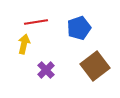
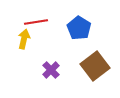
blue pentagon: rotated 20 degrees counterclockwise
yellow arrow: moved 5 px up
purple cross: moved 5 px right
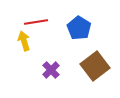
yellow arrow: moved 2 px down; rotated 30 degrees counterclockwise
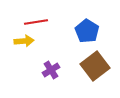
blue pentagon: moved 8 px right, 3 px down
yellow arrow: rotated 102 degrees clockwise
purple cross: rotated 12 degrees clockwise
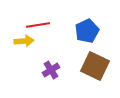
red line: moved 2 px right, 3 px down
blue pentagon: rotated 15 degrees clockwise
brown square: rotated 28 degrees counterclockwise
